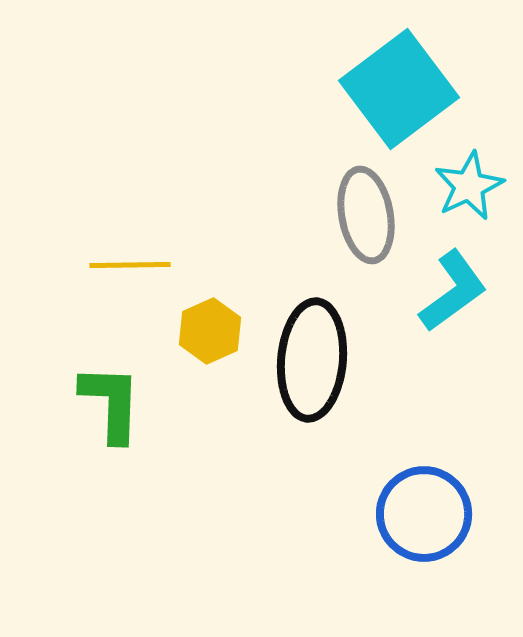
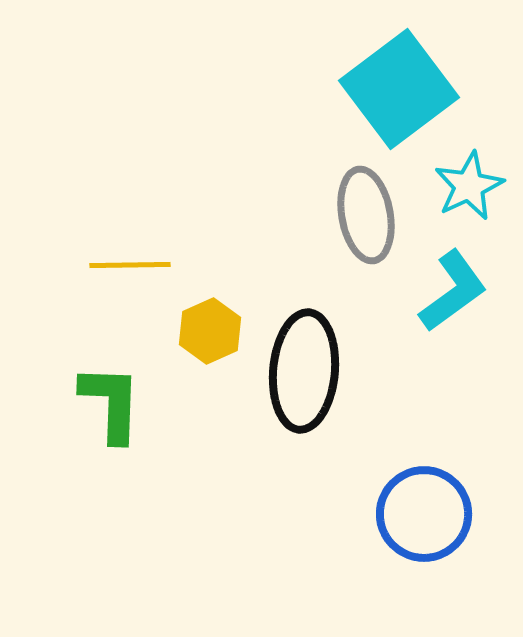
black ellipse: moved 8 px left, 11 px down
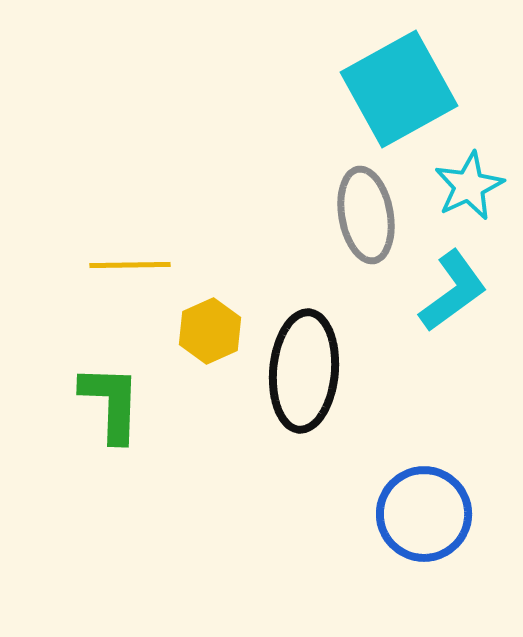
cyan square: rotated 8 degrees clockwise
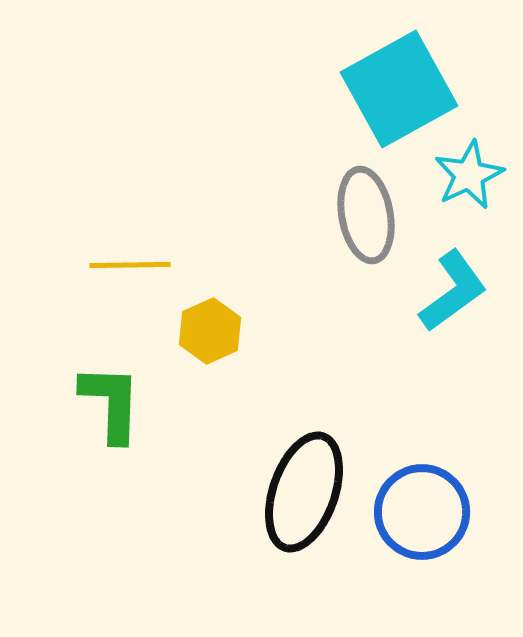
cyan star: moved 11 px up
black ellipse: moved 121 px down; rotated 14 degrees clockwise
blue circle: moved 2 px left, 2 px up
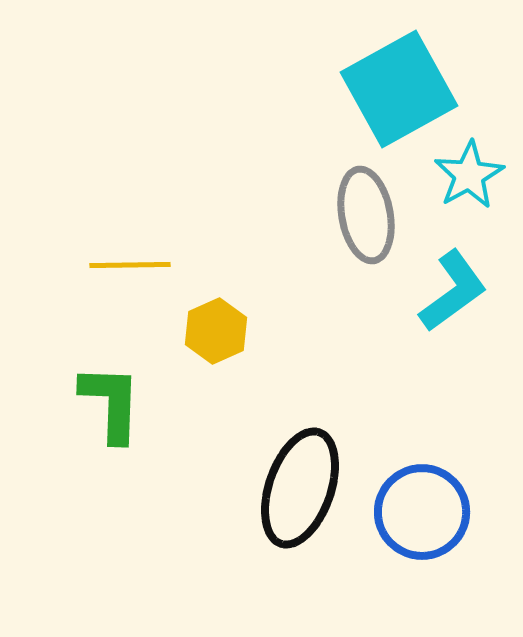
cyan star: rotated 4 degrees counterclockwise
yellow hexagon: moved 6 px right
black ellipse: moved 4 px left, 4 px up
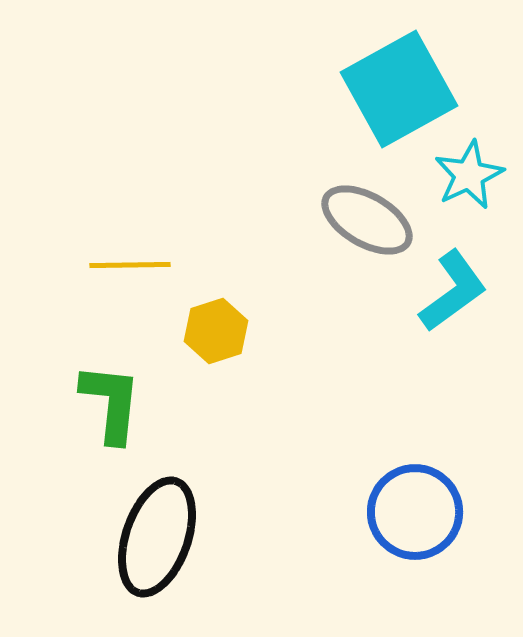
cyan star: rotated 4 degrees clockwise
gray ellipse: moved 1 px right, 5 px down; rotated 50 degrees counterclockwise
yellow hexagon: rotated 6 degrees clockwise
green L-shape: rotated 4 degrees clockwise
black ellipse: moved 143 px left, 49 px down
blue circle: moved 7 px left
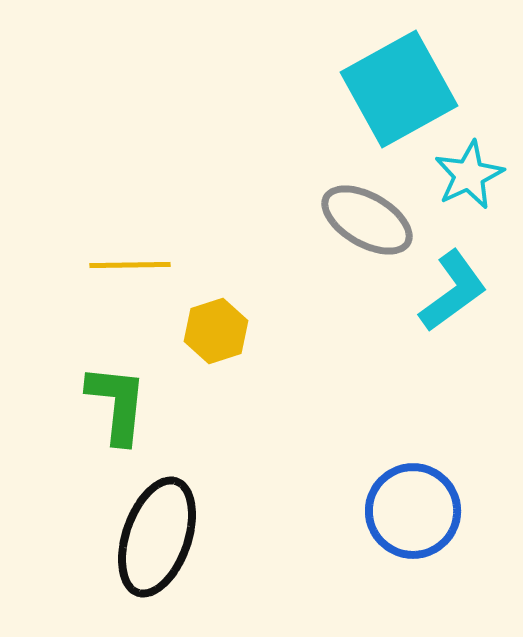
green L-shape: moved 6 px right, 1 px down
blue circle: moved 2 px left, 1 px up
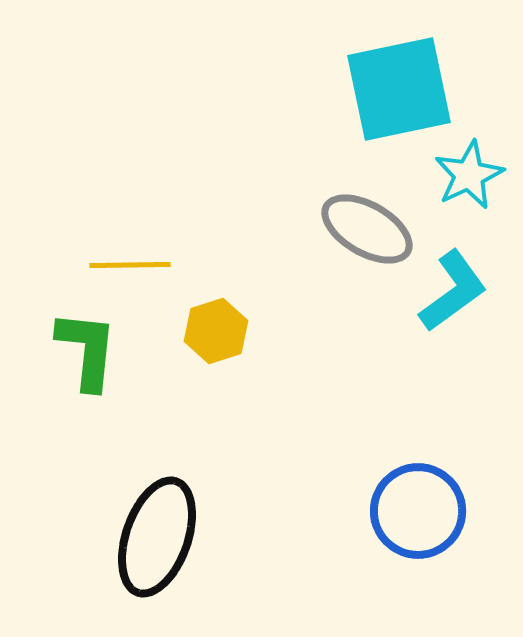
cyan square: rotated 17 degrees clockwise
gray ellipse: moved 9 px down
green L-shape: moved 30 px left, 54 px up
blue circle: moved 5 px right
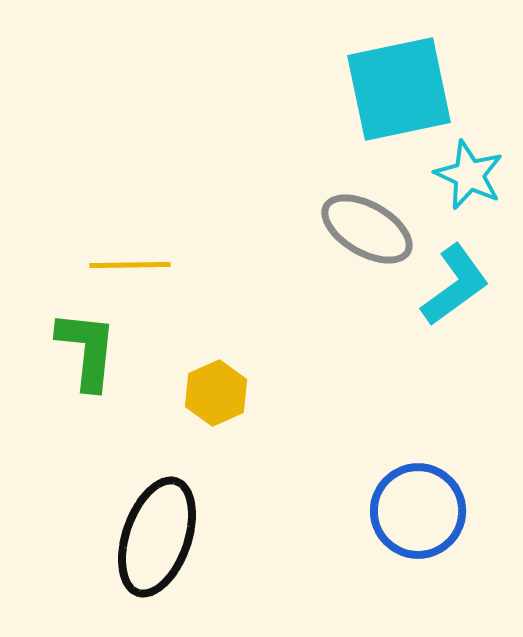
cyan star: rotated 22 degrees counterclockwise
cyan L-shape: moved 2 px right, 6 px up
yellow hexagon: moved 62 px down; rotated 6 degrees counterclockwise
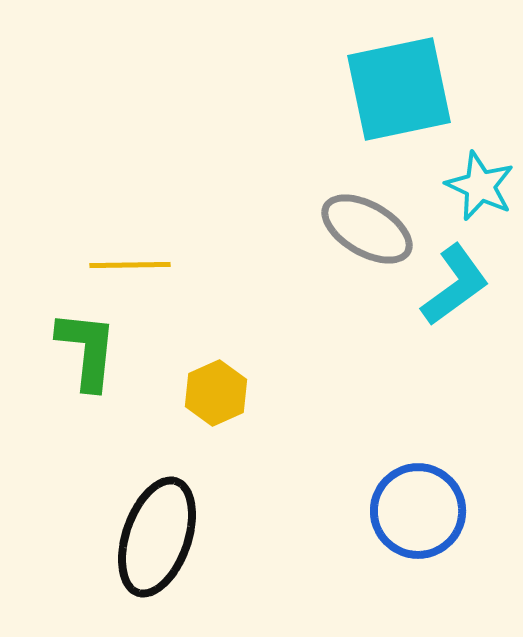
cyan star: moved 11 px right, 11 px down
